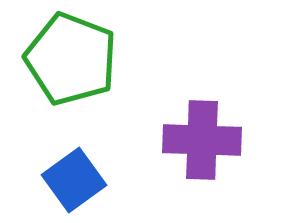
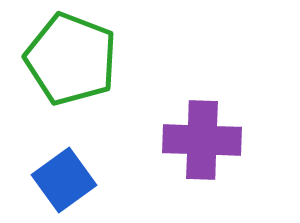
blue square: moved 10 px left
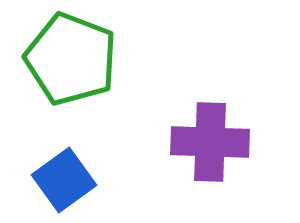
purple cross: moved 8 px right, 2 px down
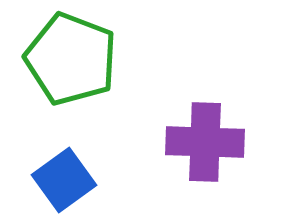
purple cross: moved 5 px left
